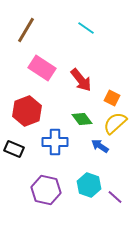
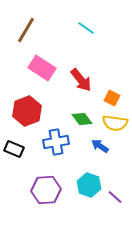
yellow semicircle: rotated 130 degrees counterclockwise
blue cross: moved 1 px right; rotated 10 degrees counterclockwise
purple hexagon: rotated 16 degrees counterclockwise
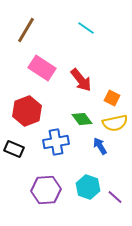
yellow semicircle: rotated 20 degrees counterclockwise
blue arrow: rotated 24 degrees clockwise
cyan hexagon: moved 1 px left, 2 px down
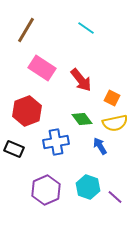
purple hexagon: rotated 20 degrees counterclockwise
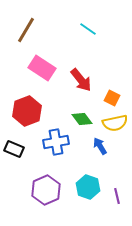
cyan line: moved 2 px right, 1 px down
purple line: moved 2 px right, 1 px up; rotated 35 degrees clockwise
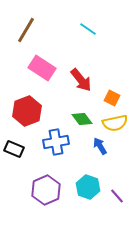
purple line: rotated 28 degrees counterclockwise
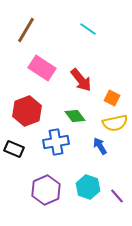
green diamond: moved 7 px left, 3 px up
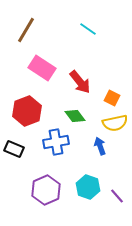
red arrow: moved 1 px left, 2 px down
blue arrow: rotated 12 degrees clockwise
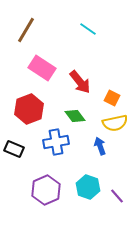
red hexagon: moved 2 px right, 2 px up
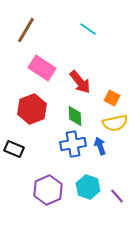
red hexagon: moved 3 px right
green diamond: rotated 35 degrees clockwise
blue cross: moved 17 px right, 2 px down
purple hexagon: moved 2 px right
